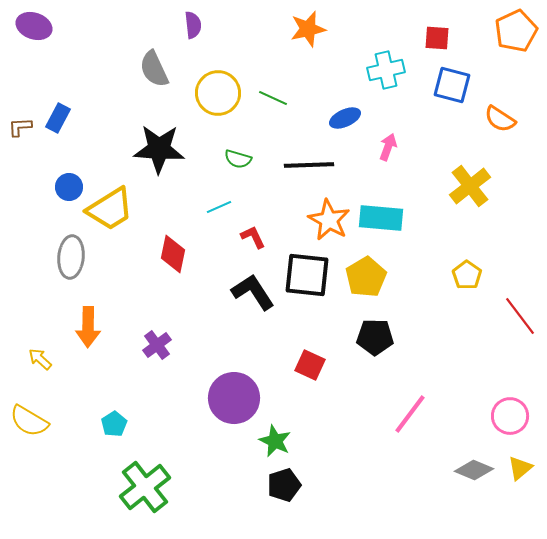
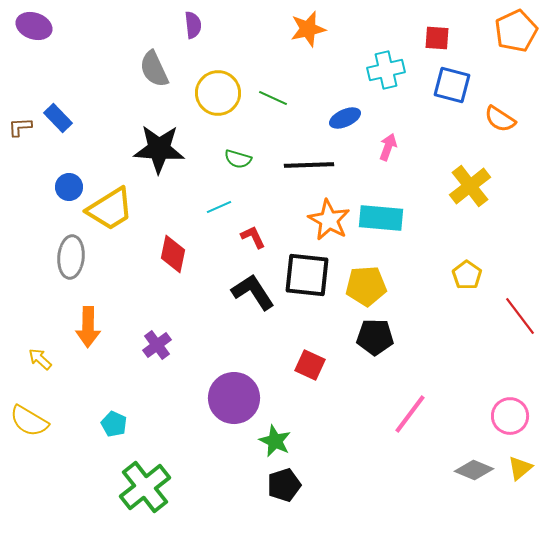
blue rectangle at (58, 118): rotated 72 degrees counterclockwise
yellow pentagon at (366, 277): moved 9 px down; rotated 27 degrees clockwise
cyan pentagon at (114, 424): rotated 15 degrees counterclockwise
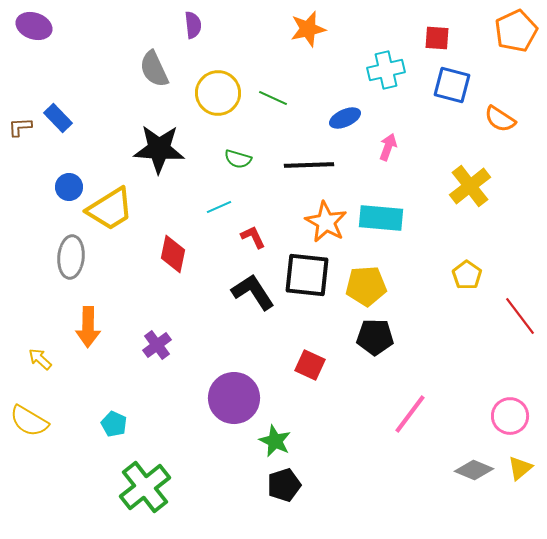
orange star at (329, 220): moved 3 px left, 2 px down
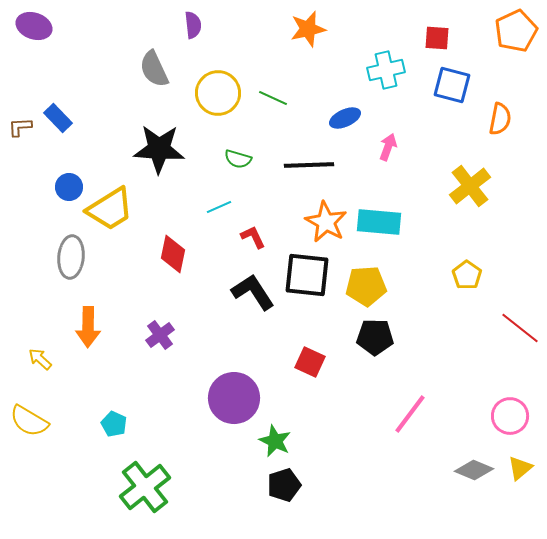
orange semicircle at (500, 119): rotated 112 degrees counterclockwise
cyan rectangle at (381, 218): moved 2 px left, 4 px down
red line at (520, 316): moved 12 px down; rotated 15 degrees counterclockwise
purple cross at (157, 345): moved 3 px right, 10 px up
red square at (310, 365): moved 3 px up
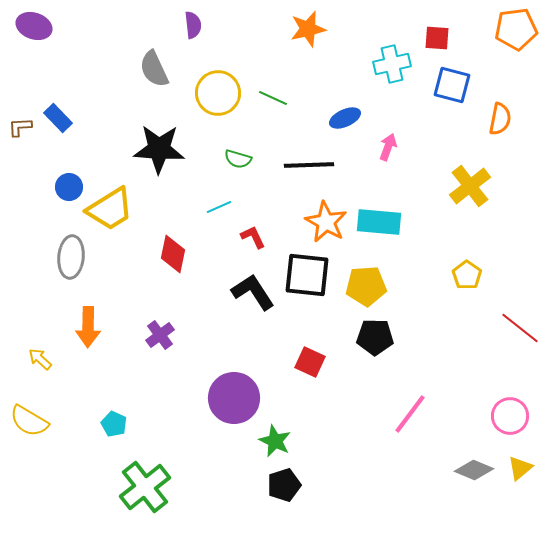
orange pentagon at (516, 31): moved 2 px up; rotated 18 degrees clockwise
cyan cross at (386, 70): moved 6 px right, 6 px up
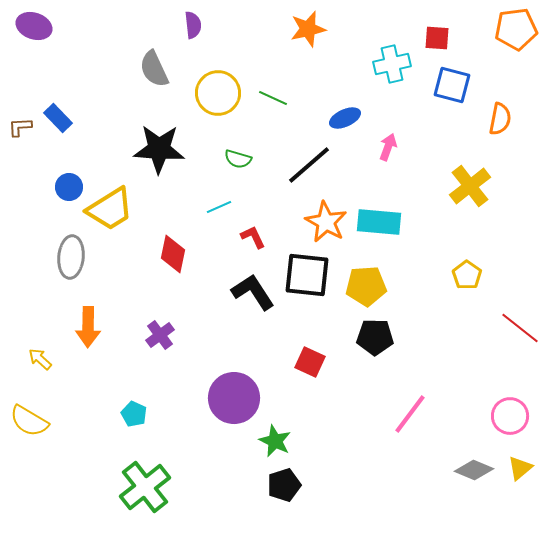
black line at (309, 165): rotated 39 degrees counterclockwise
cyan pentagon at (114, 424): moved 20 px right, 10 px up
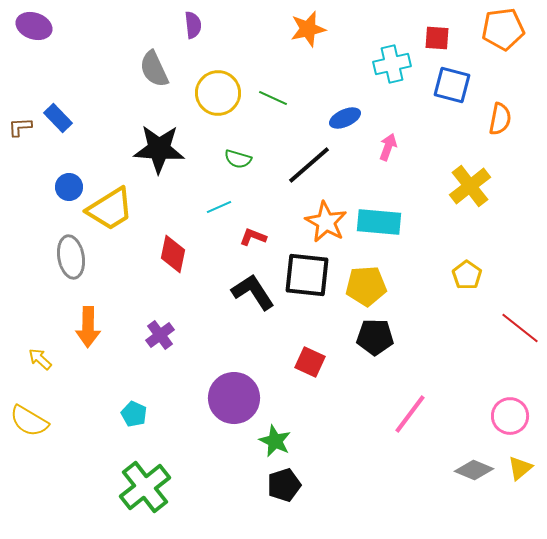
orange pentagon at (516, 29): moved 13 px left
red L-shape at (253, 237): rotated 44 degrees counterclockwise
gray ellipse at (71, 257): rotated 15 degrees counterclockwise
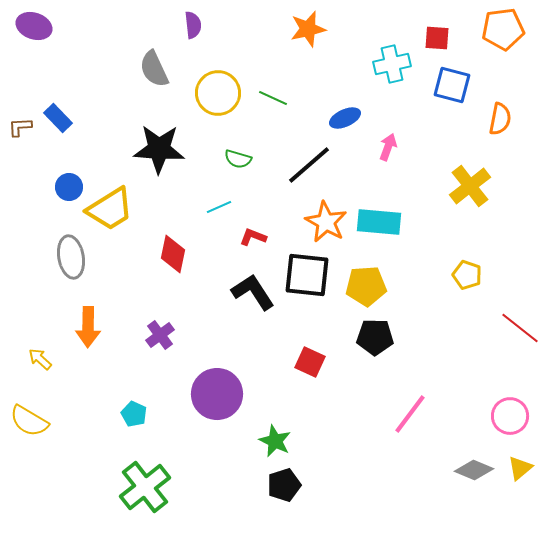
yellow pentagon at (467, 275): rotated 16 degrees counterclockwise
purple circle at (234, 398): moved 17 px left, 4 px up
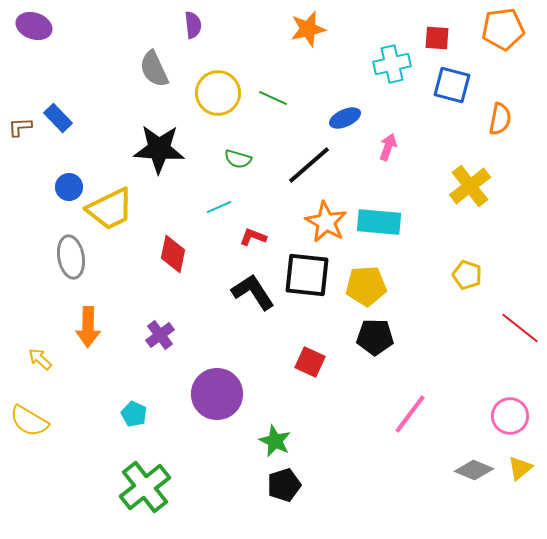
yellow trapezoid at (110, 209): rotated 6 degrees clockwise
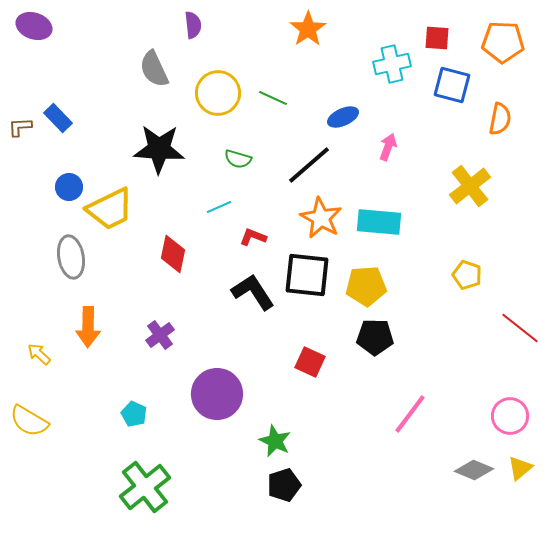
orange star at (308, 29): rotated 21 degrees counterclockwise
orange pentagon at (503, 29): moved 13 px down; rotated 9 degrees clockwise
blue ellipse at (345, 118): moved 2 px left, 1 px up
orange star at (326, 222): moved 5 px left, 4 px up
yellow arrow at (40, 359): moved 1 px left, 5 px up
